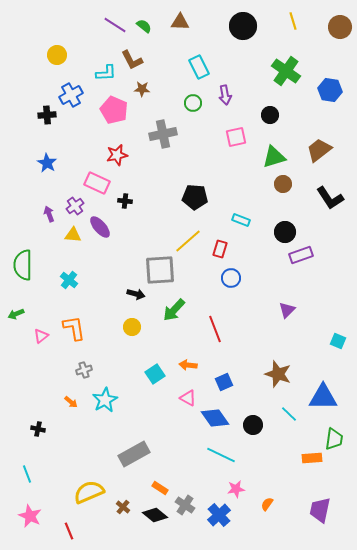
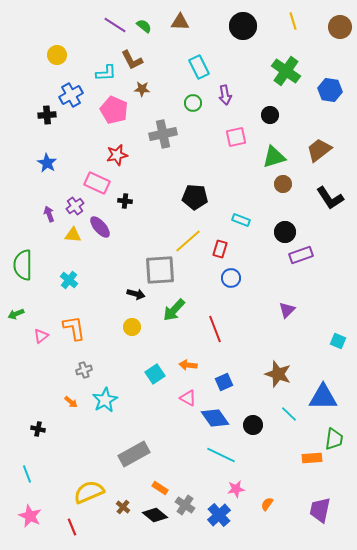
red line at (69, 531): moved 3 px right, 4 px up
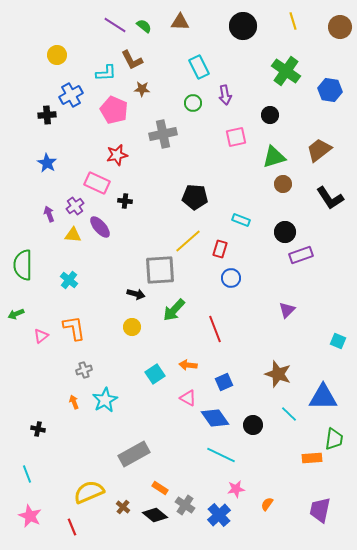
orange arrow at (71, 402): moved 3 px right; rotated 152 degrees counterclockwise
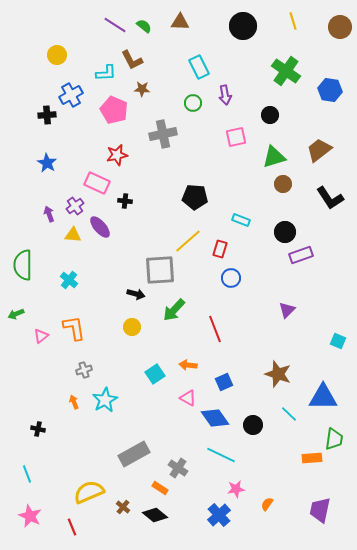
gray cross at (185, 505): moved 7 px left, 37 px up
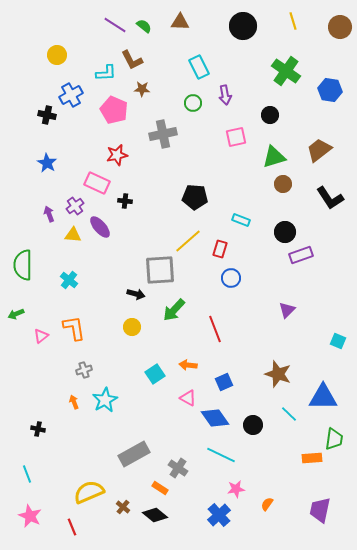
black cross at (47, 115): rotated 18 degrees clockwise
